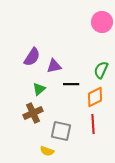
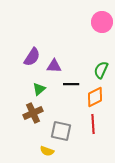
purple triangle: rotated 14 degrees clockwise
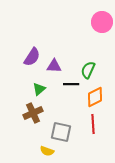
green semicircle: moved 13 px left
gray square: moved 1 px down
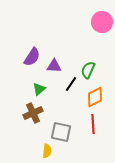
black line: rotated 56 degrees counterclockwise
yellow semicircle: rotated 104 degrees counterclockwise
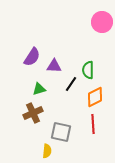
green semicircle: rotated 24 degrees counterclockwise
green triangle: rotated 24 degrees clockwise
